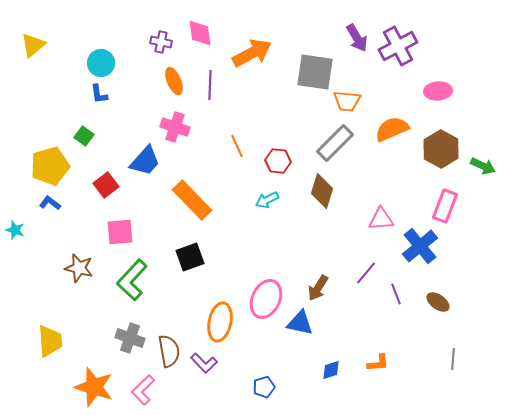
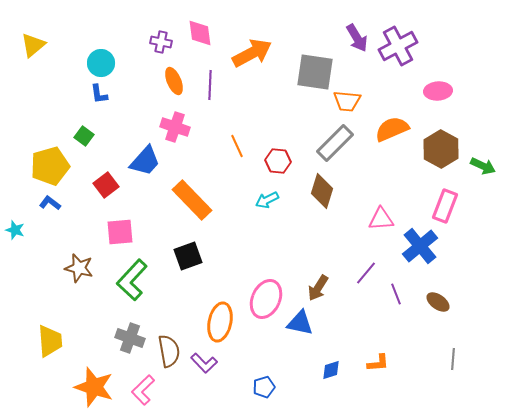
black square at (190, 257): moved 2 px left, 1 px up
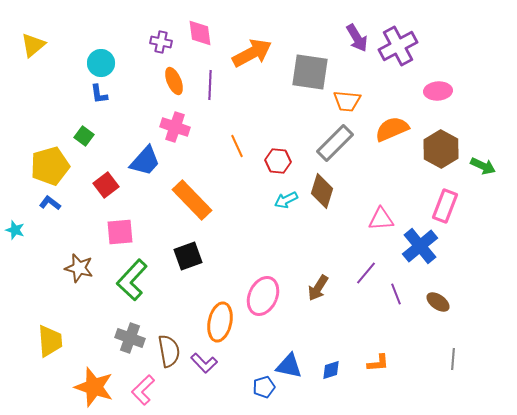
gray square at (315, 72): moved 5 px left
cyan arrow at (267, 200): moved 19 px right
pink ellipse at (266, 299): moved 3 px left, 3 px up
blue triangle at (300, 323): moved 11 px left, 43 px down
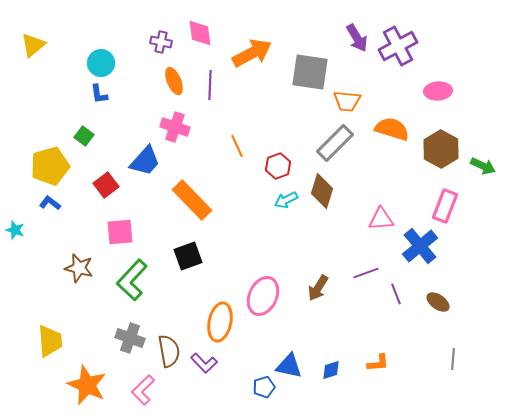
orange semicircle at (392, 129): rotated 40 degrees clockwise
red hexagon at (278, 161): moved 5 px down; rotated 25 degrees counterclockwise
purple line at (366, 273): rotated 30 degrees clockwise
orange star at (94, 387): moved 7 px left, 2 px up; rotated 6 degrees clockwise
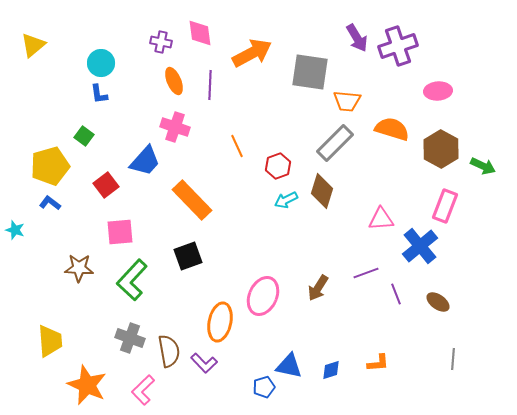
purple cross at (398, 46): rotated 9 degrees clockwise
brown star at (79, 268): rotated 12 degrees counterclockwise
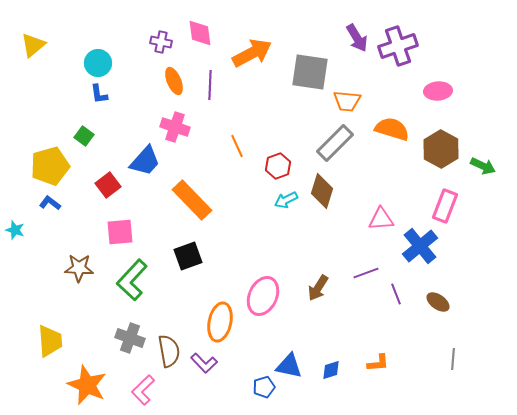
cyan circle at (101, 63): moved 3 px left
red square at (106, 185): moved 2 px right
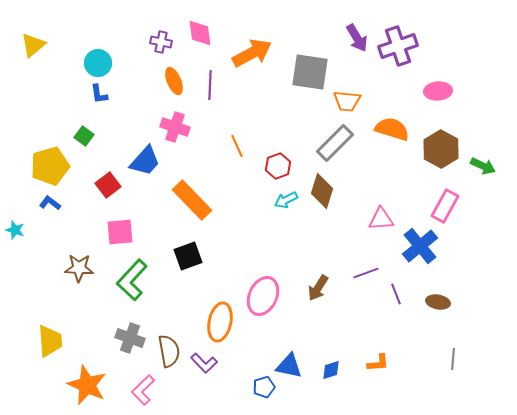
pink rectangle at (445, 206): rotated 8 degrees clockwise
brown ellipse at (438, 302): rotated 25 degrees counterclockwise
